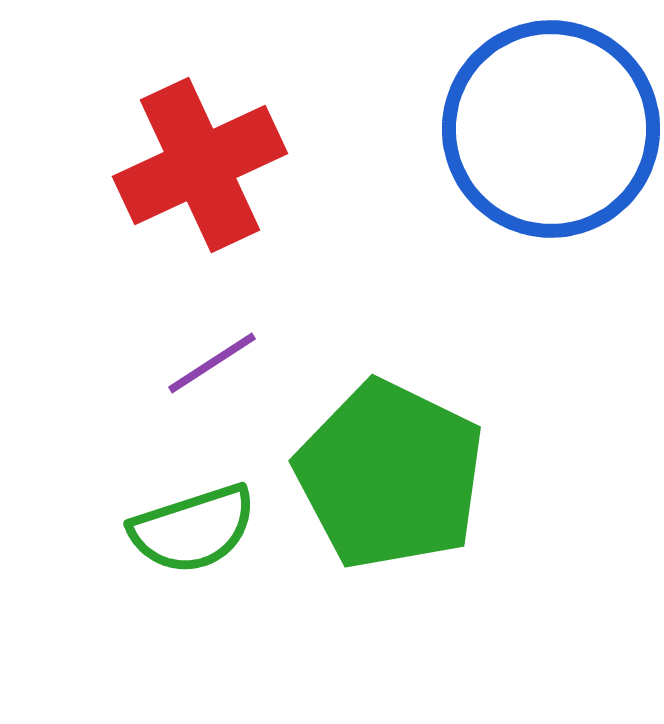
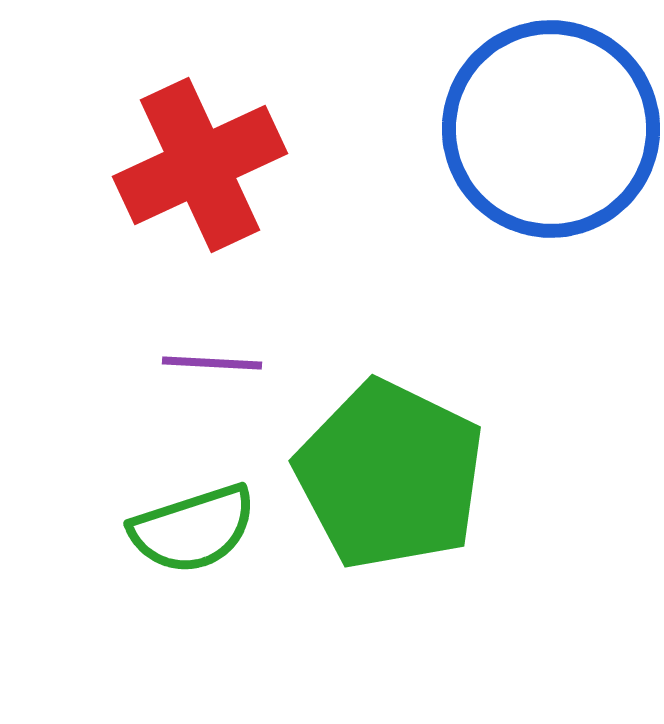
purple line: rotated 36 degrees clockwise
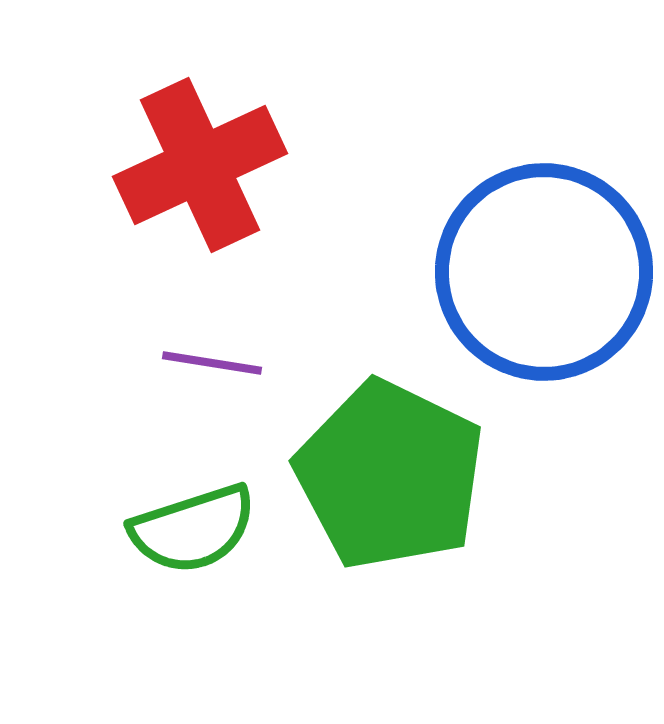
blue circle: moved 7 px left, 143 px down
purple line: rotated 6 degrees clockwise
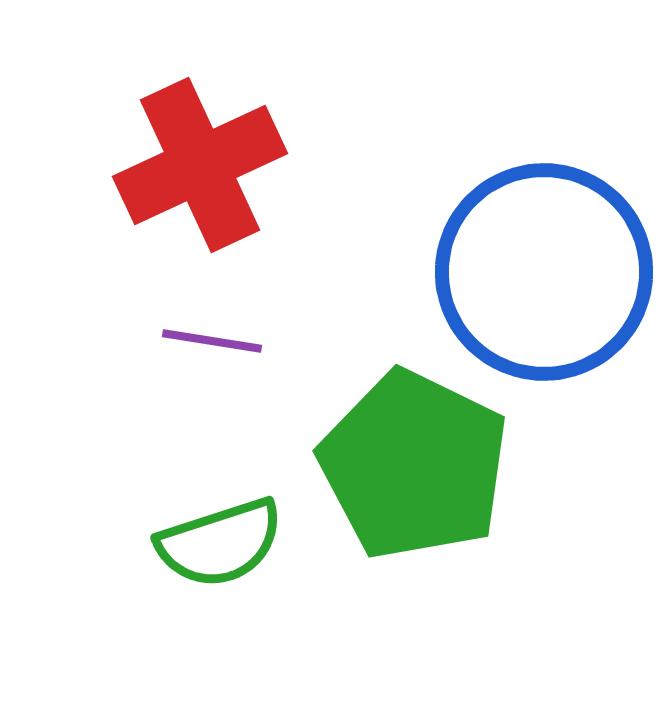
purple line: moved 22 px up
green pentagon: moved 24 px right, 10 px up
green semicircle: moved 27 px right, 14 px down
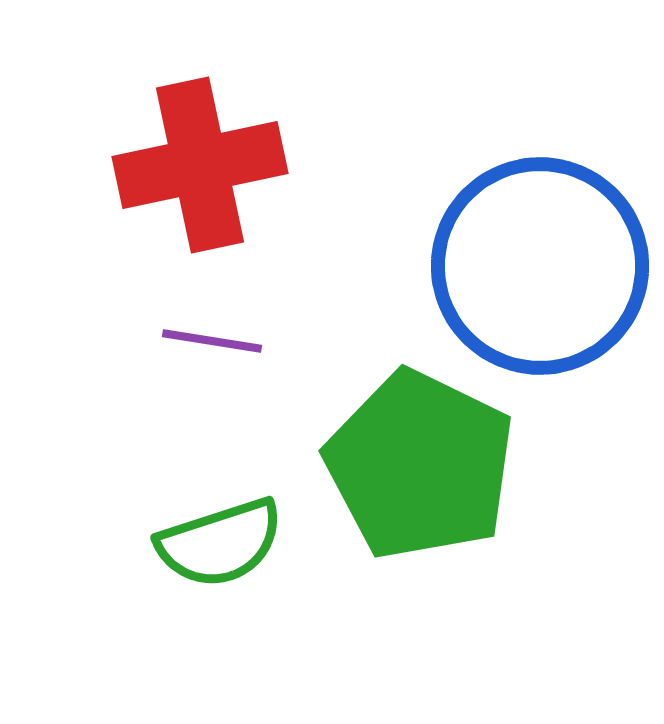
red cross: rotated 13 degrees clockwise
blue circle: moved 4 px left, 6 px up
green pentagon: moved 6 px right
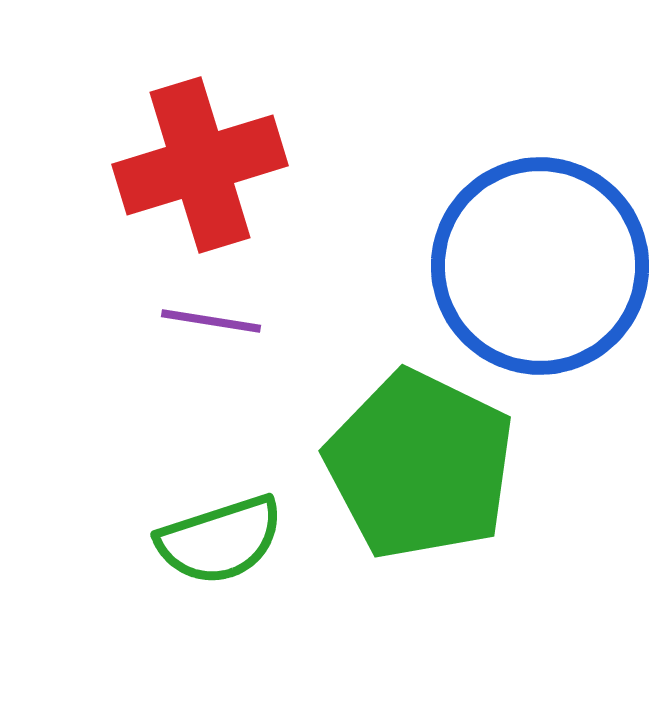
red cross: rotated 5 degrees counterclockwise
purple line: moved 1 px left, 20 px up
green semicircle: moved 3 px up
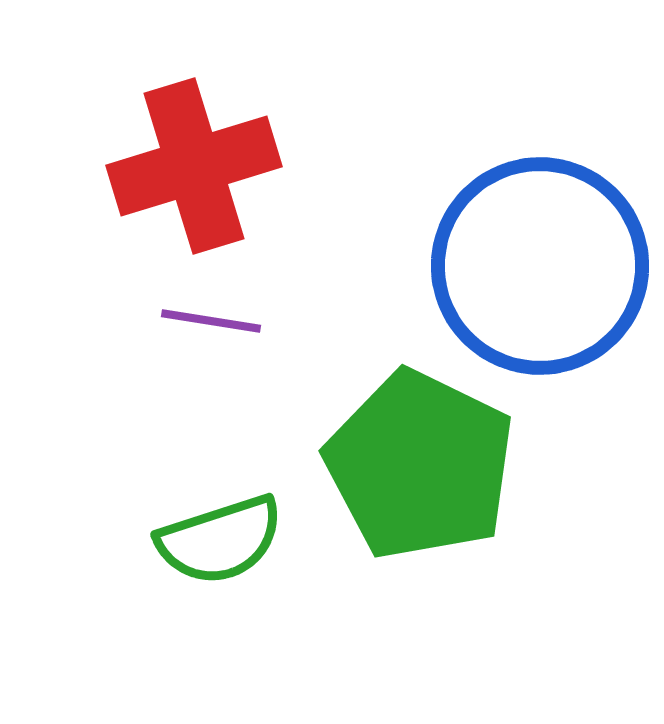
red cross: moved 6 px left, 1 px down
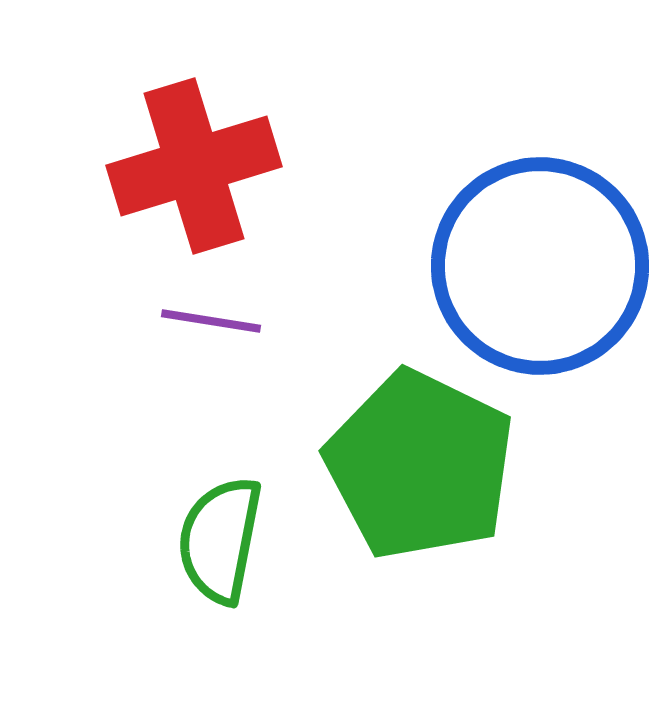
green semicircle: rotated 119 degrees clockwise
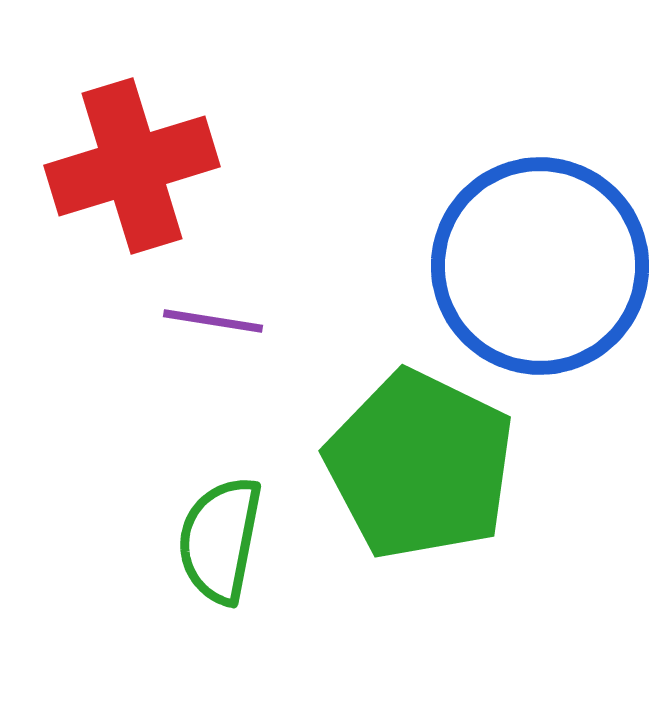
red cross: moved 62 px left
purple line: moved 2 px right
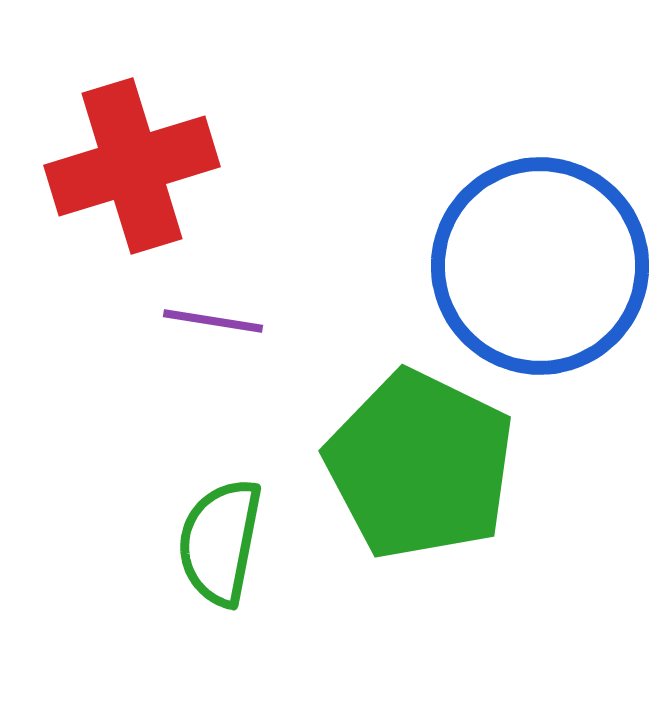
green semicircle: moved 2 px down
